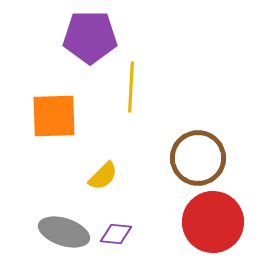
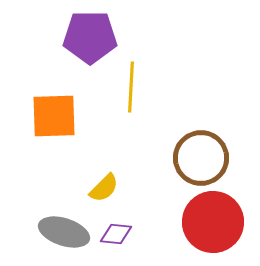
brown circle: moved 3 px right
yellow semicircle: moved 1 px right, 12 px down
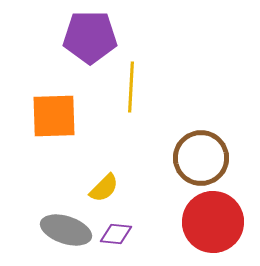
gray ellipse: moved 2 px right, 2 px up
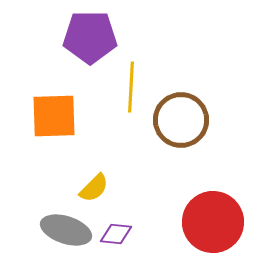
brown circle: moved 20 px left, 38 px up
yellow semicircle: moved 10 px left
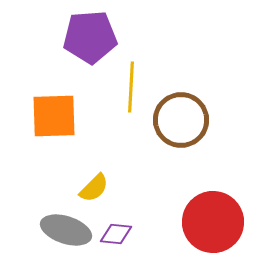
purple pentagon: rotated 4 degrees counterclockwise
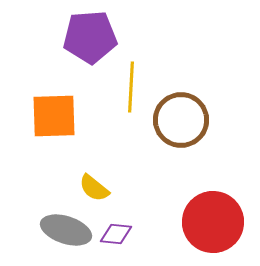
yellow semicircle: rotated 84 degrees clockwise
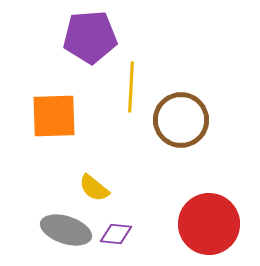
red circle: moved 4 px left, 2 px down
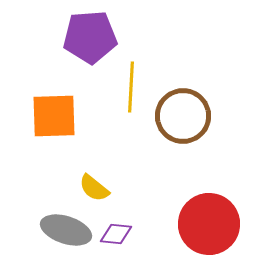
brown circle: moved 2 px right, 4 px up
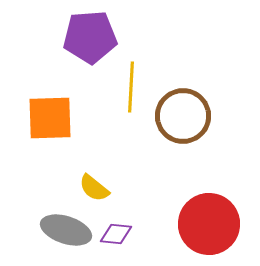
orange square: moved 4 px left, 2 px down
